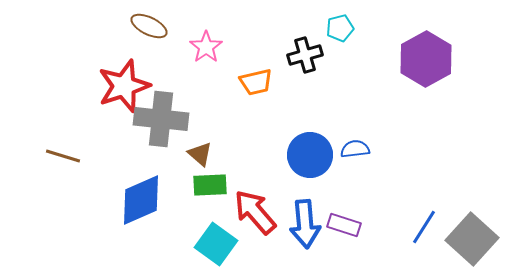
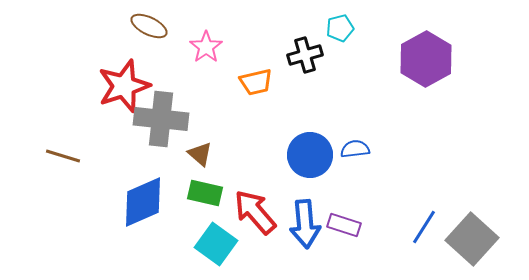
green rectangle: moved 5 px left, 8 px down; rotated 16 degrees clockwise
blue diamond: moved 2 px right, 2 px down
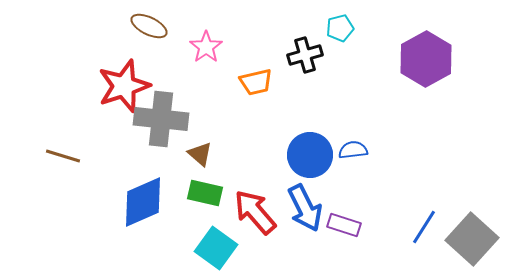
blue semicircle: moved 2 px left, 1 px down
blue arrow: moved 16 px up; rotated 21 degrees counterclockwise
cyan square: moved 4 px down
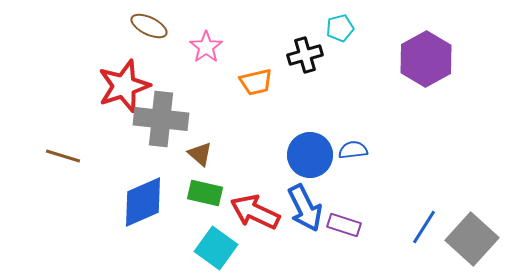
red arrow: rotated 24 degrees counterclockwise
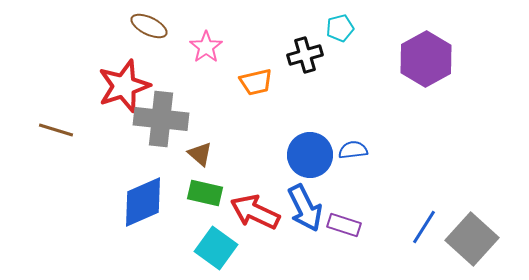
brown line: moved 7 px left, 26 px up
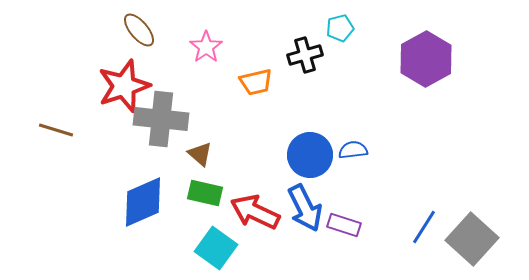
brown ellipse: moved 10 px left, 4 px down; rotated 24 degrees clockwise
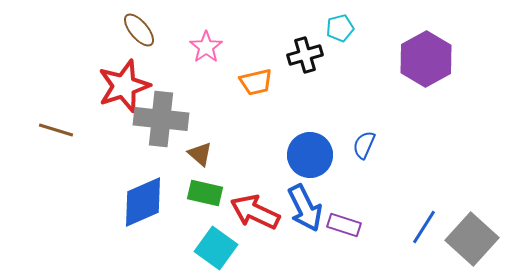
blue semicircle: moved 11 px right, 5 px up; rotated 60 degrees counterclockwise
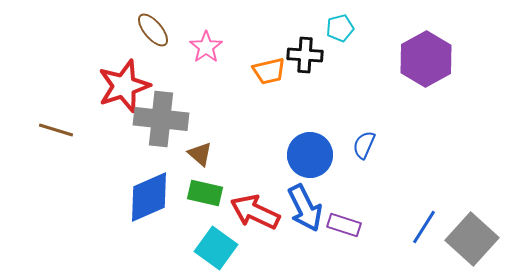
brown ellipse: moved 14 px right
black cross: rotated 20 degrees clockwise
orange trapezoid: moved 13 px right, 11 px up
blue diamond: moved 6 px right, 5 px up
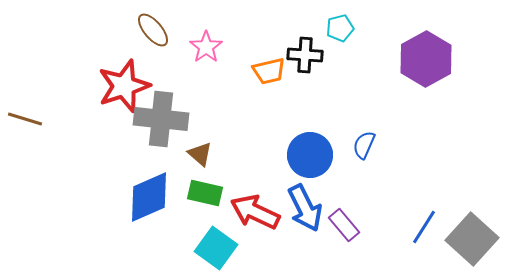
brown line: moved 31 px left, 11 px up
purple rectangle: rotated 32 degrees clockwise
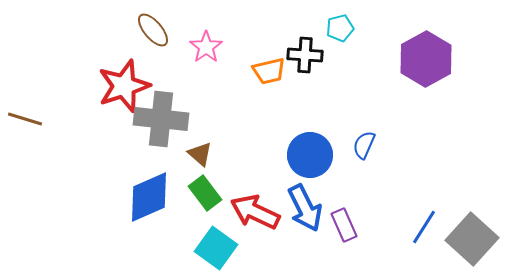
green rectangle: rotated 40 degrees clockwise
purple rectangle: rotated 16 degrees clockwise
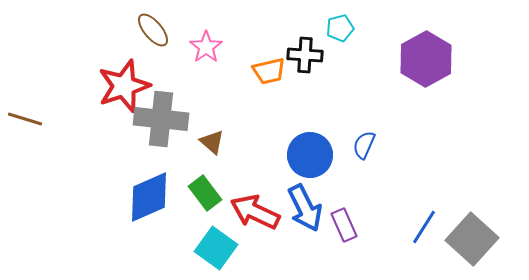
brown triangle: moved 12 px right, 12 px up
